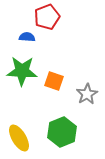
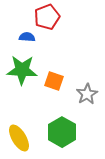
green star: moved 1 px up
green hexagon: rotated 8 degrees counterclockwise
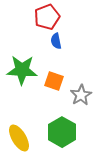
blue semicircle: moved 29 px right, 4 px down; rotated 105 degrees counterclockwise
gray star: moved 6 px left, 1 px down
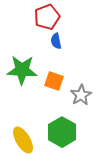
yellow ellipse: moved 4 px right, 2 px down
